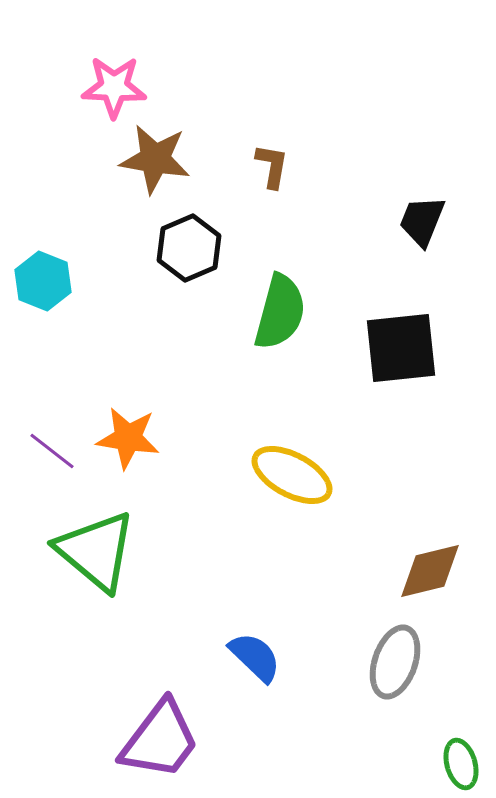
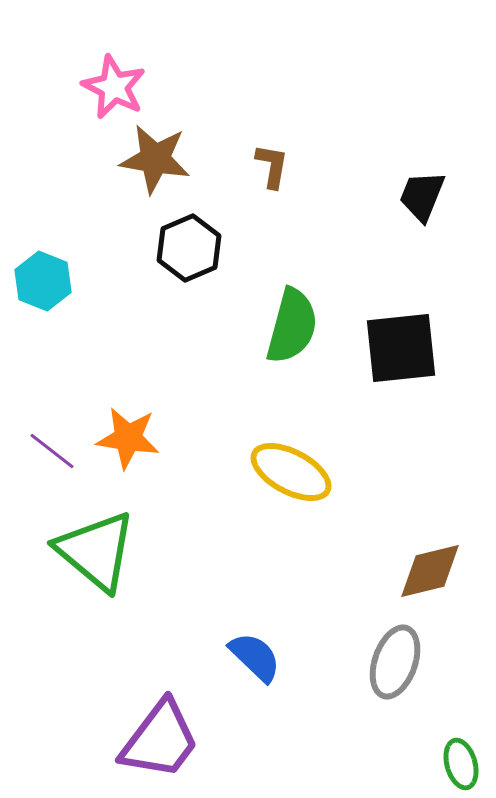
pink star: rotated 24 degrees clockwise
black trapezoid: moved 25 px up
green semicircle: moved 12 px right, 14 px down
yellow ellipse: moved 1 px left, 3 px up
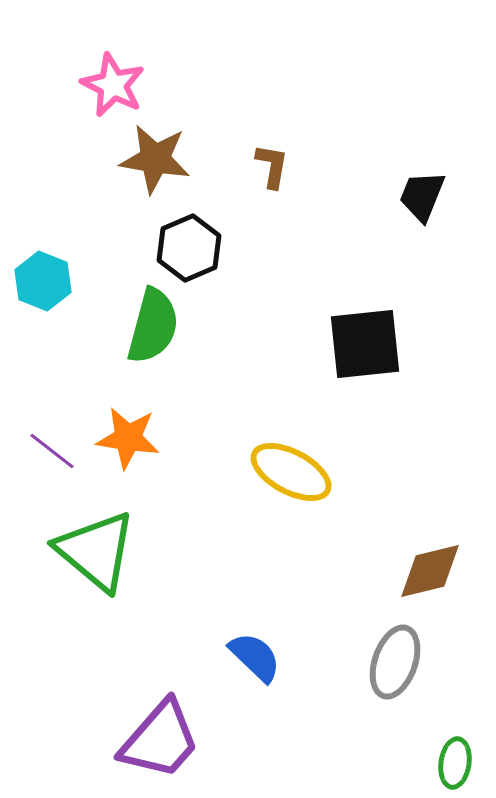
pink star: moved 1 px left, 2 px up
green semicircle: moved 139 px left
black square: moved 36 px left, 4 px up
purple trapezoid: rotated 4 degrees clockwise
green ellipse: moved 6 px left, 1 px up; rotated 24 degrees clockwise
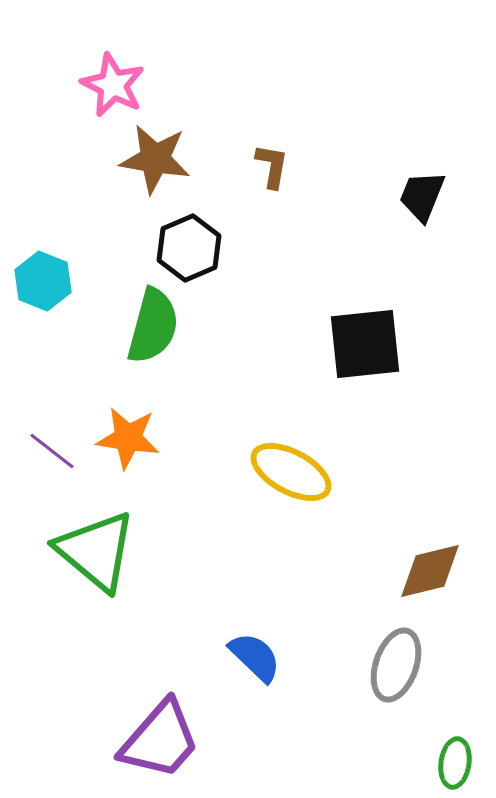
gray ellipse: moved 1 px right, 3 px down
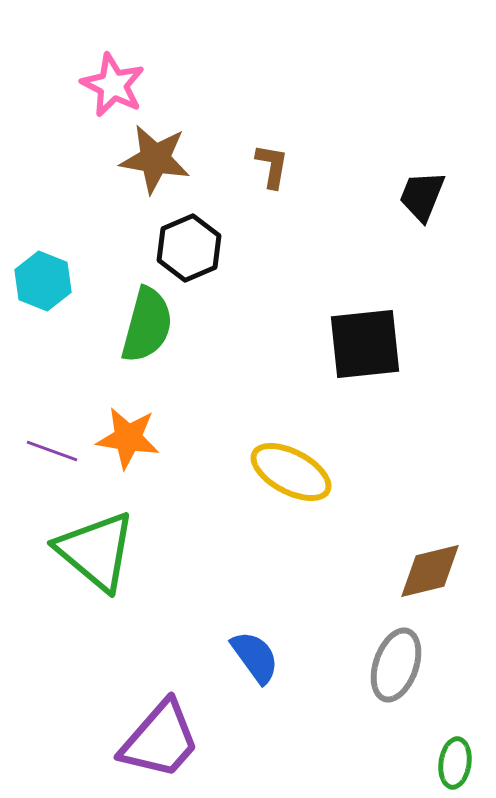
green semicircle: moved 6 px left, 1 px up
purple line: rotated 18 degrees counterclockwise
blue semicircle: rotated 10 degrees clockwise
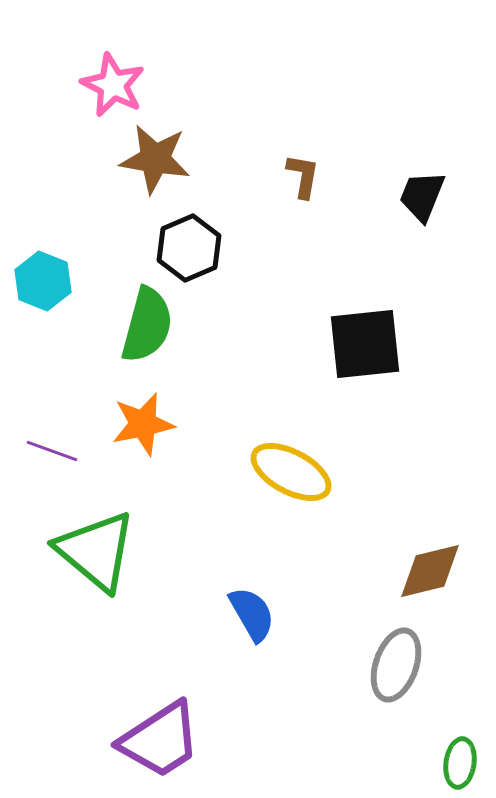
brown L-shape: moved 31 px right, 10 px down
orange star: moved 15 px right, 14 px up; rotated 20 degrees counterclockwise
blue semicircle: moved 3 px left, 43 px up; rotated 6 degrees clockwise
purple trapezoid: rotated 16 degrees clockwise
green ellipse: moved 5 px right
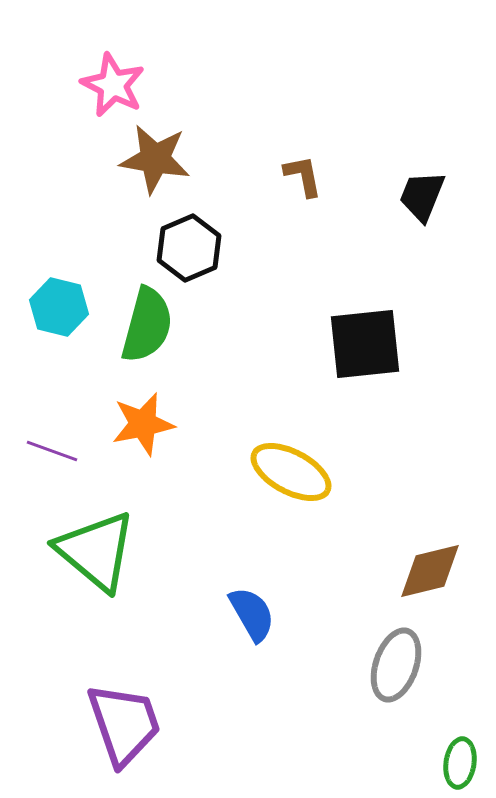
brown L-shape: rotated 21 degrees counterclockwise
cyan hexagon: moved 16 px right, 26 px down; rotated 8 degrees counterclockwise
purple trapezoid: moved 36 px left, 16 px up; rotated 76 degrees counterclockwise
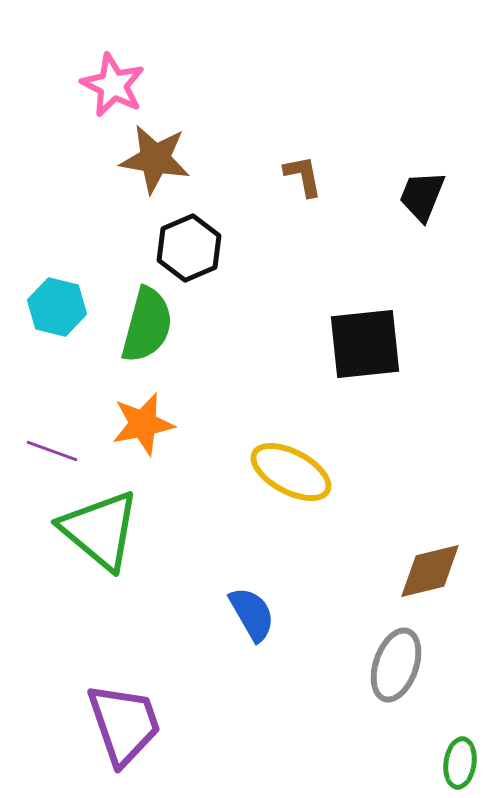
cyan hexagon: moved 2 px left
green triangle: moved 4 px right, 21 px up
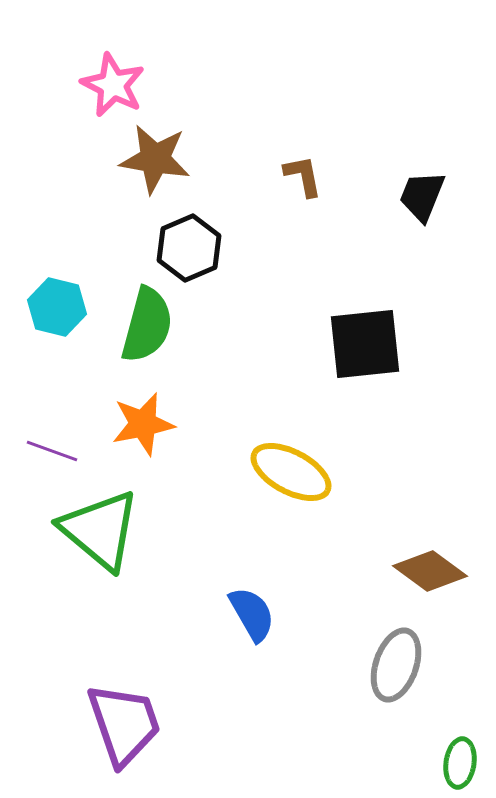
brown diamond: rotated 50 degrees clockwise
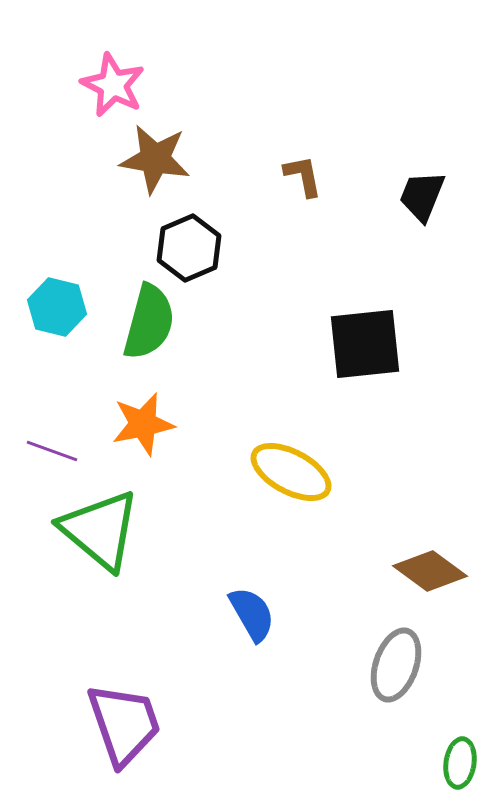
green semicircle: moved 2 px right, 3 px up
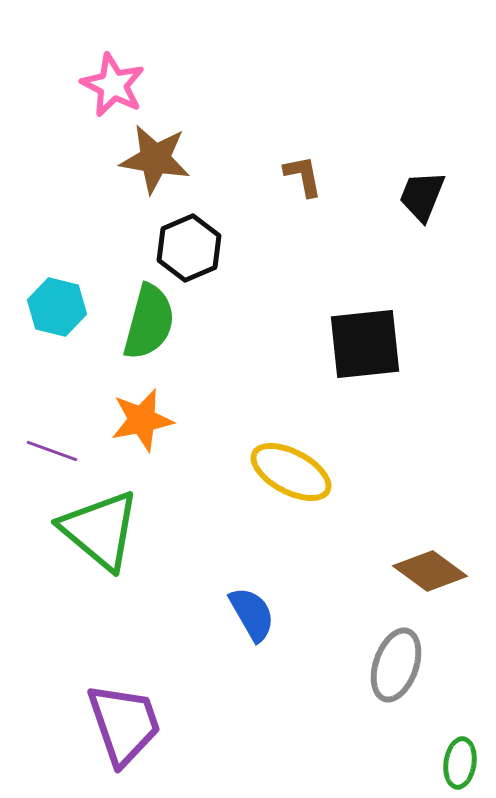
orange star: moved 1 px left, 4 px up
